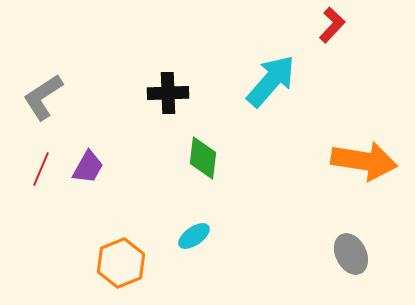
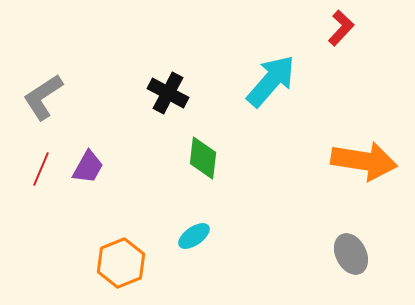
red L-shape: moved 9 px right, 3 px down
black cross: rotated 30 degrees clockwise
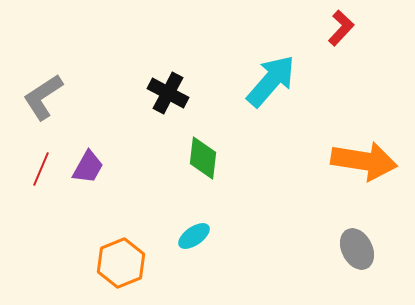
gray ellipse: moved 6 px right, 5 px up
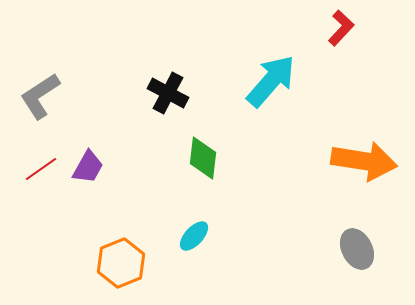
gray L-shape: moved 3 px left, 1 px up
red line: rotated 32 degrees clockwise
cyan ellipse: rotated 12 degrees counterclockwise
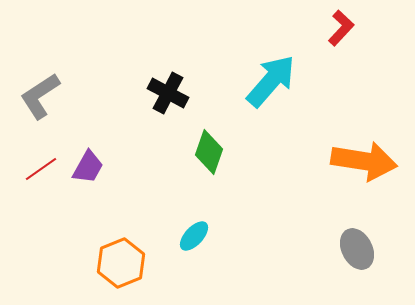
green diamond: moved 6 px right, 6 px up; rotated 12 degrees clockwise
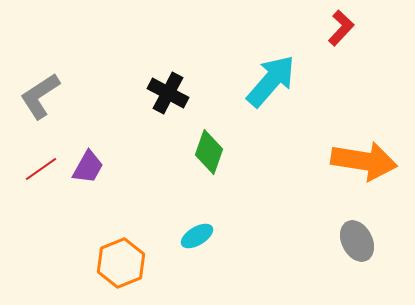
cyan ellipse: moved 3 px right; rotated 16 degrees clockwise
gray ellipse: moved 8 px up
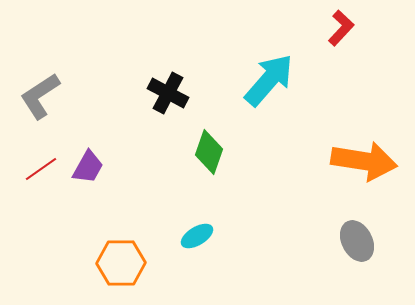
cyan arrow: moved 2 px left, 1 px up
orange hexagon: rotated 21 degrees clockwise
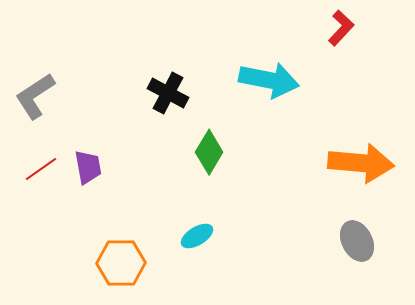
cyan arrow: rotated 60 degrees clockwise
gray L-shape: moved 5 px left
green diamond: rotated 12 degrees clockwise
orange arrow: moved 3 px left, 2 px down; rotated 4 degrees counterclockwise
purple trapezoid: rotated 39 degrees counterclockwise
